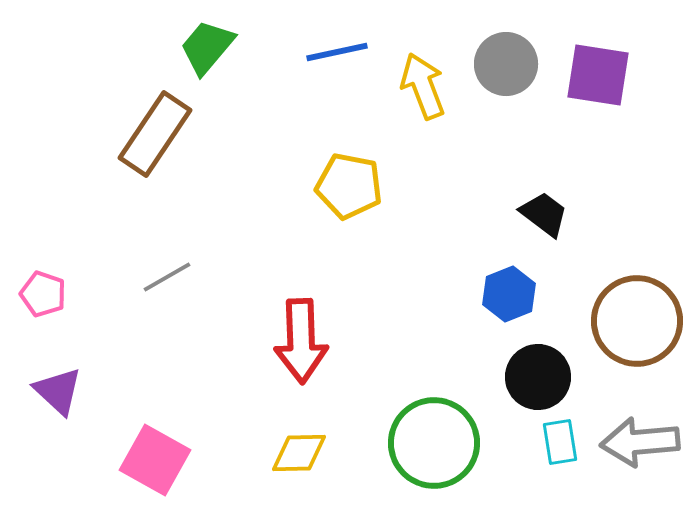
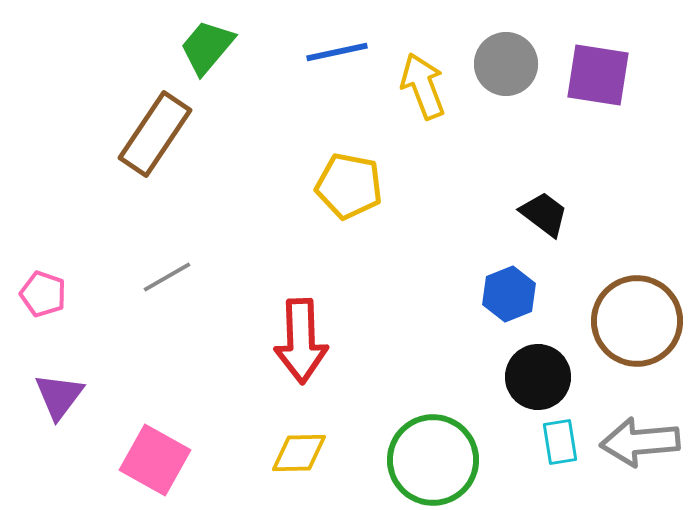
purple triangle: moved 1 px right, 5 px down; rotated 24 degrees clockwise
green circle: moved 1 px left, 17 px down
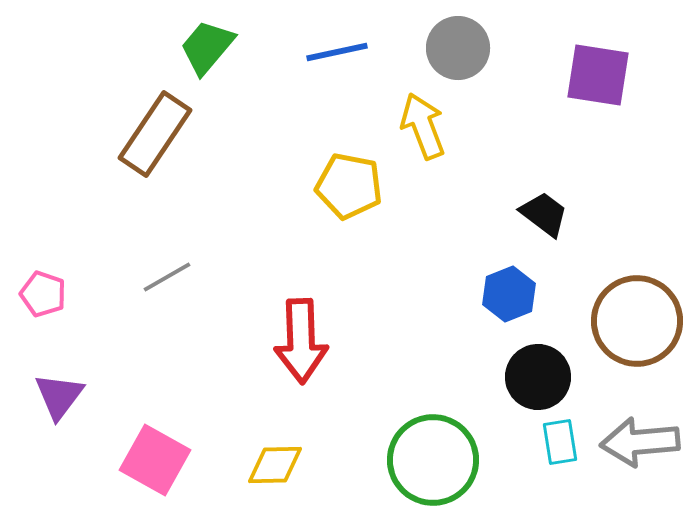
gray circle: moved 48 px left, 16 px up
yellow arrow: moved 40 px down
yellow diamond: moved 24 px left, 12 px down
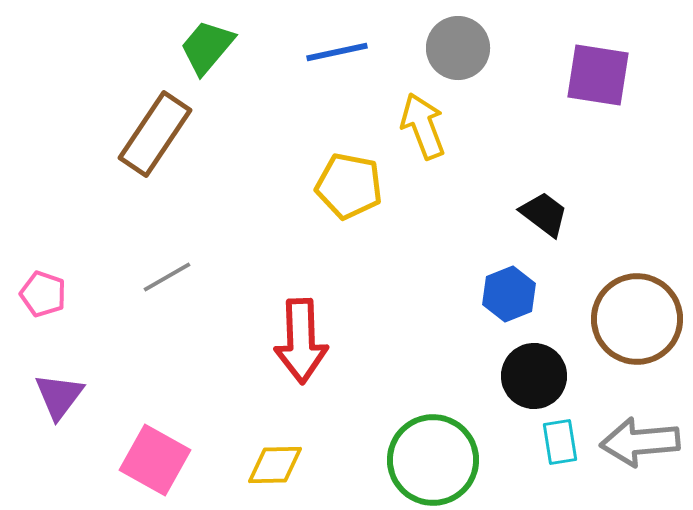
brown circle: moved 2 px up
black circle: moved 4 px left, 1 px up
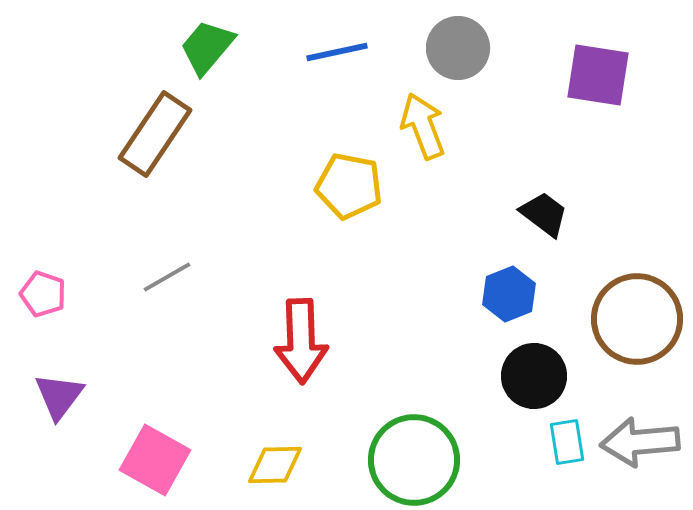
cyan rectangle: moved 7 px right
green circle: moved 19 px left
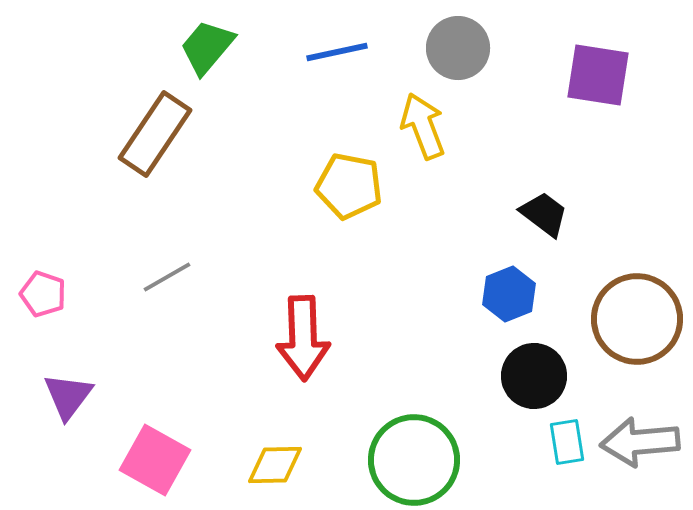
red arrow: moved 2 px right, 3 px up
purple triangle: moved 9 px right
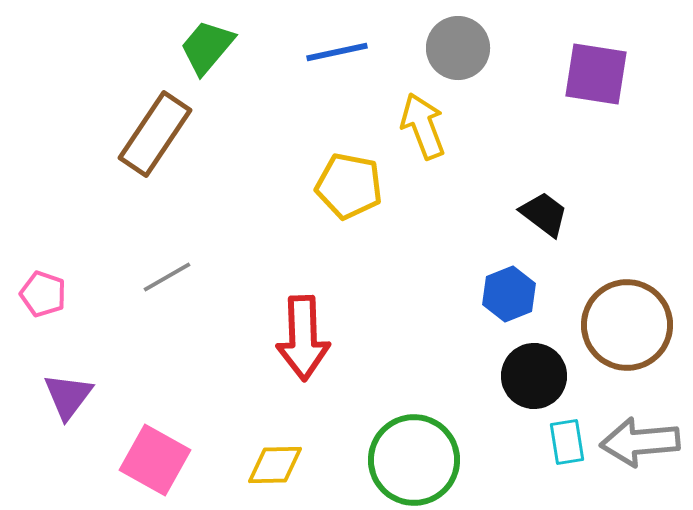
purple square: moved 2 px left, 1 px up
brown circle: moved 10 px left, 6 px down
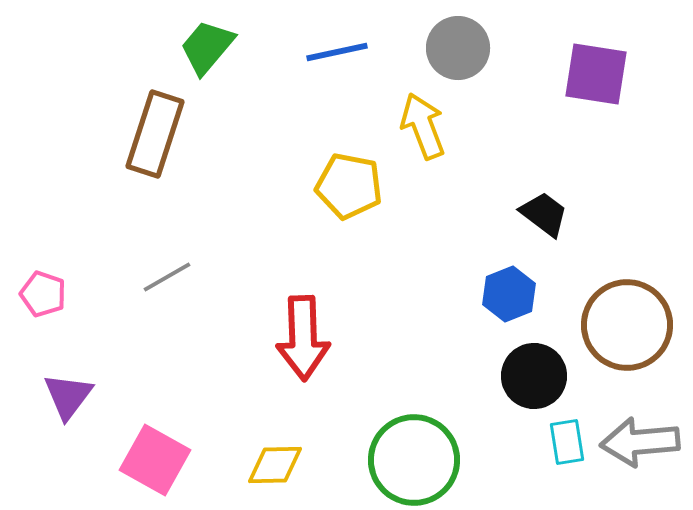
brown rectangle: rotated 16 degrees counterclockwise
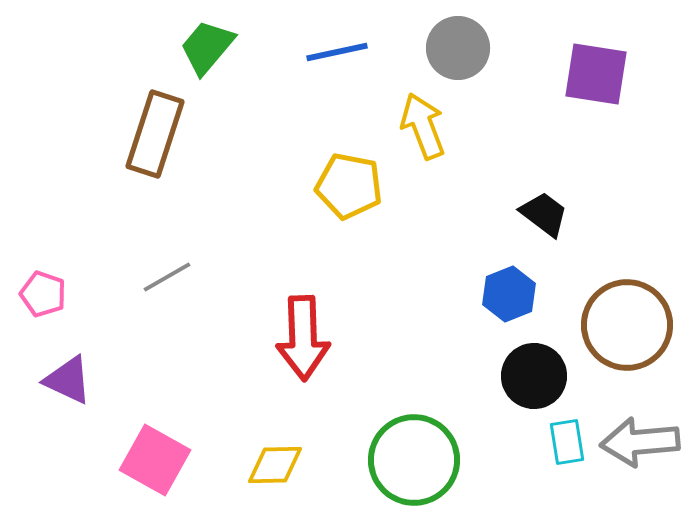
purple triangle: moved 16 px up; rotated 42 degrees counterclockwise
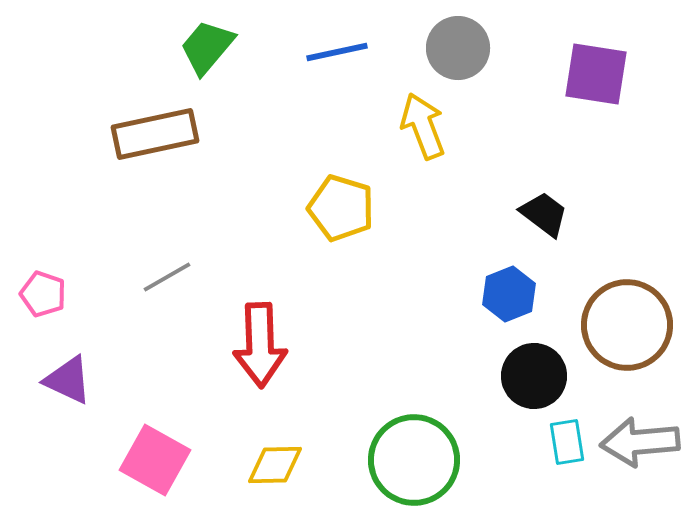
brown rectangle: rotated 60 degrees clockwise
yellow pentagon: moved 8 px left, 22 px down; rotated 6 degrees clockwise
red arrow: moved 43 px left, 7 px down
